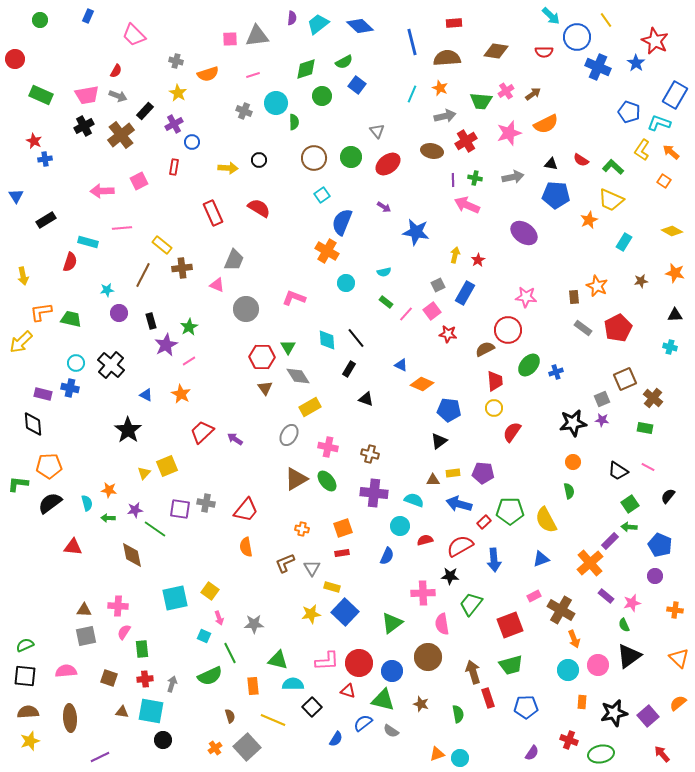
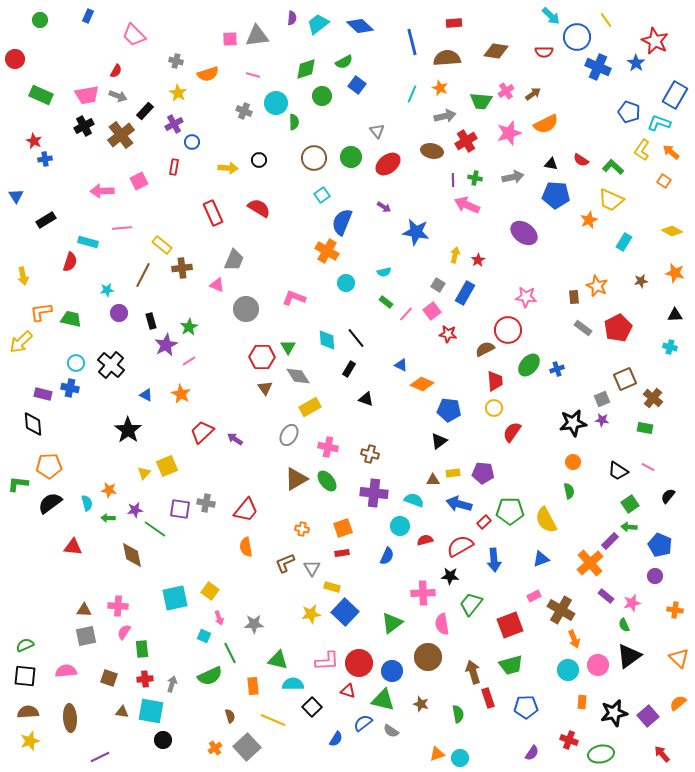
pink line at (253, 75): rotated 32 degrees clockwise
gray square at (438, 285): rotated 32 degrees counterclockwise
blue cross at (556, 372): moved 1 px right, 3 px up
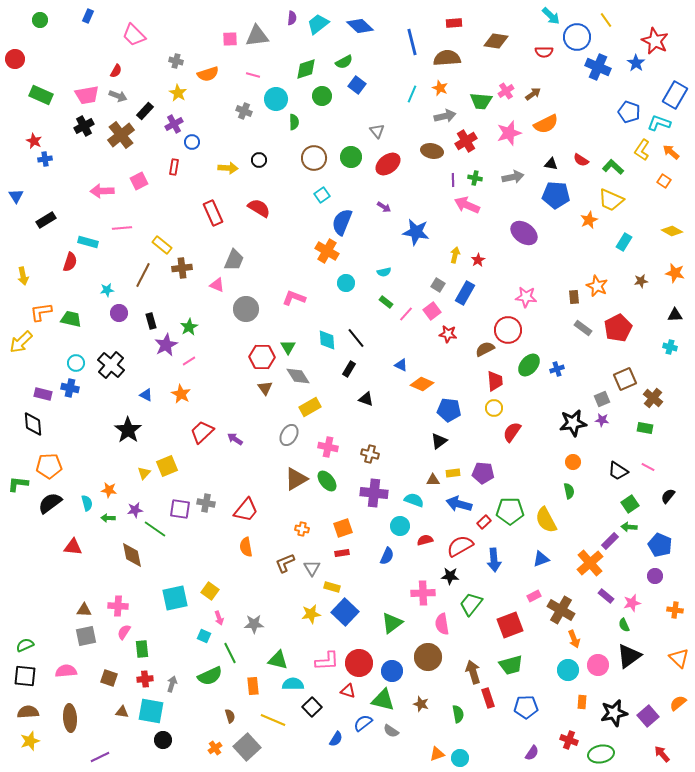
brown diamond at (496, 51): moved 10 px up
cyan circle at (276, 103): moved 4 px up
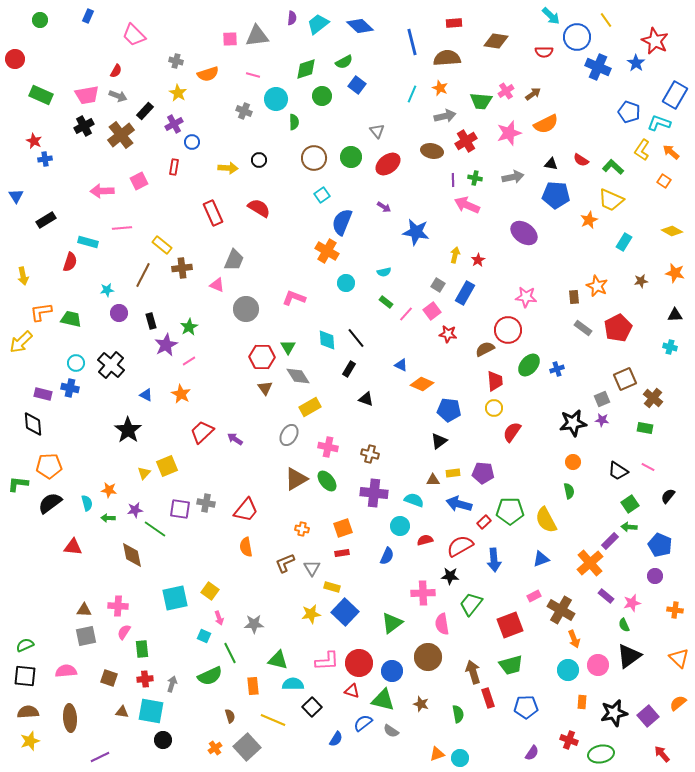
red triangle at (348, 691): moved 4 px right
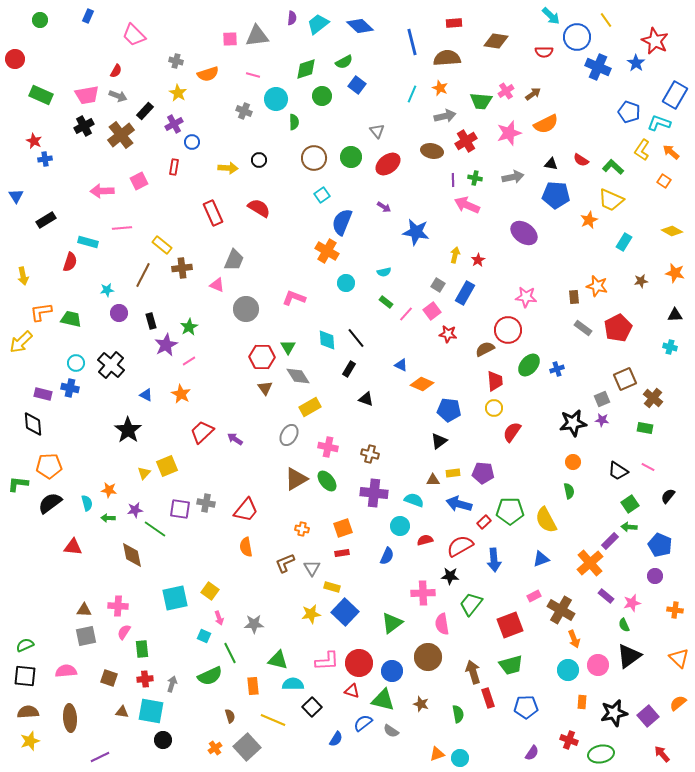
orange star at (597, 286): rotated 10 degrees counterclockwise
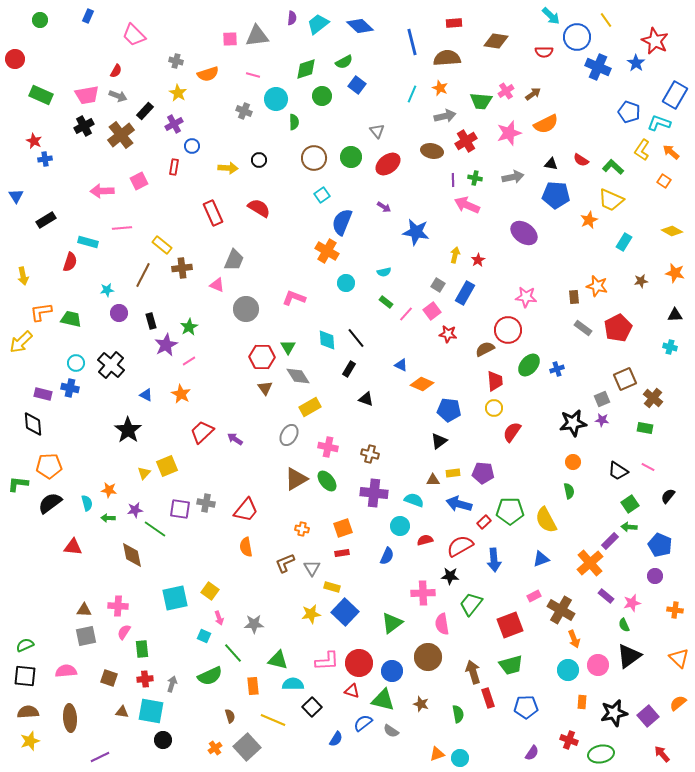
blue circle at (192, 142): moved 4 px down
green line at (230, 653): moved 3 px right; rotated 15 degrees counterclockwise
